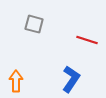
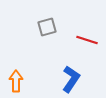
gray square: moved 13 px right, 3 px down; rotated 30 degrees counterclockwise
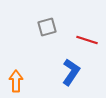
blue L-shape: moved 7 px up
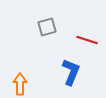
blue L-shape: rotated 12 degrees counterclockwise
orange arrow: moved 4 px right, 3 px down
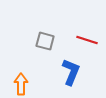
gray square: moved 2 px left, 14 px down; rotated 30 degrees clockwise
orange arrow: moved 1 px right
